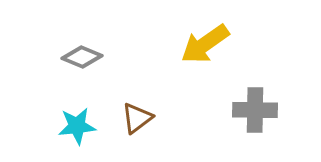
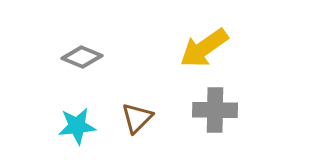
yellow arrow: moved 1 px left, 4 px down
gray cross: moved 40 px left
brown triangle: rotated 8 degrees counterclockwise
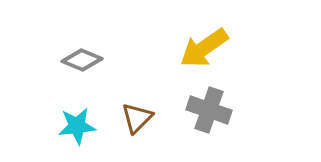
gray diamond: moved 3 px down
gray cross: moved 6 px left; rotated 18 degrees clockwise
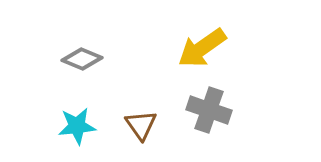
yellow arrow: moved 2 px left
gray diamond: moved 1 px up
brown triangle: moved 4 px right, 7 px down; rotated 20 degrees counterclockwise
